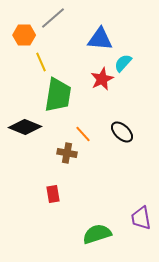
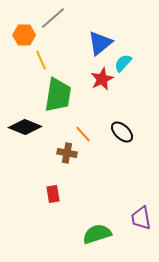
blue triangle: moved 4 px down; rotated 44 degrees counterclockwise
yellow line: moved 2 px up
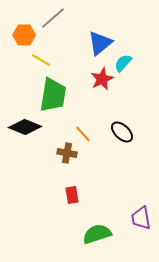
yellow line: rotated 36 degrees counterclockwise
green trapezoid: moved 5 px left
red rectangle: moved 19 px right, 1 px down
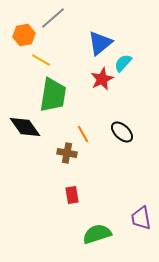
orange hexagon: rotated 10 degrees counterclockwise
black diamond: rotated 32 degrees clockwise
orange line: rotated 12 degrees clockwise
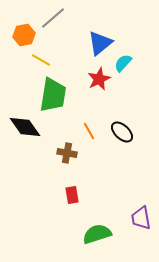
red star: moved 3 px left
orange line: moved 6 px right, 3 px up
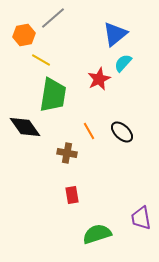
blue triangle: moved 15 px right, 9 px up
